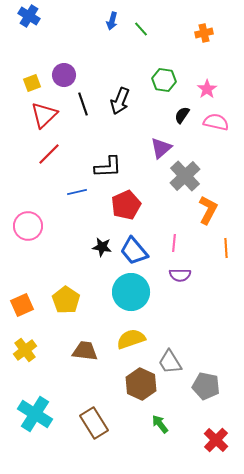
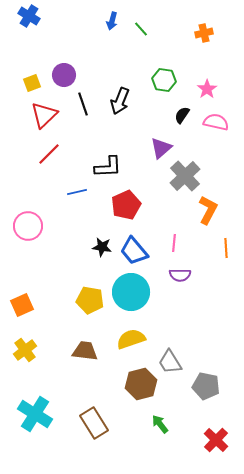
yellow pentagon: moved 24 px right; rotated 24 degrees counterclockwise
brown hexagon: rotated 20 degrees clockwise
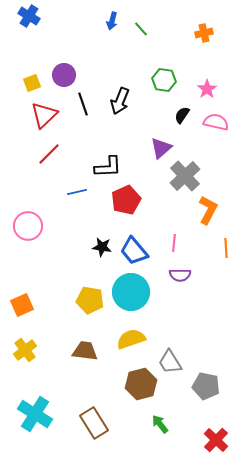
red pentagon: moved 5 px up
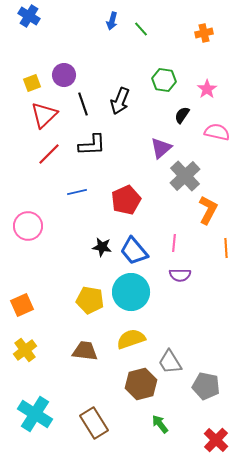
pink semicircle: moved 1 px right, 10 px down
black L-shape: moved 16 px left, 22 px up
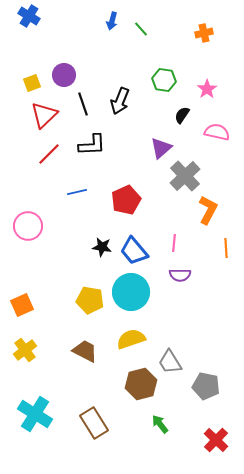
brown trapezoid: rotated 20 degrees clockwise
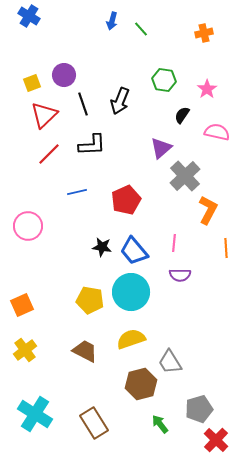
gray pentagon: moved 7 px left, 23 px down; rotated 28 degrees counterclockwise
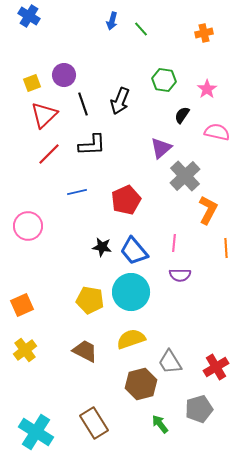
cyan cross: moved 1 px right, 18 px down
red cross: moved 73 px up; rotated 15 degrees clockwise
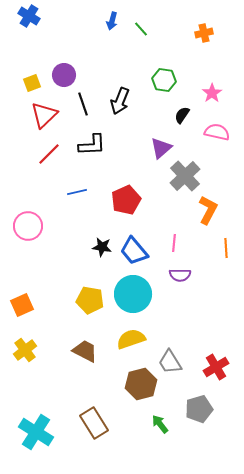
pink star: moved 5 px right, 4 px down
cyan circle: moved 2 px right, 2 px down
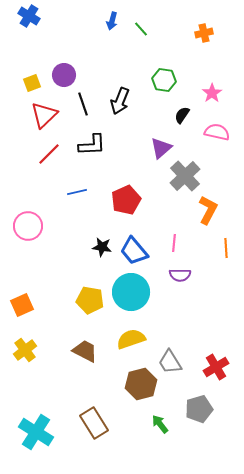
cyan circle: moved 2 px left, 2 px up
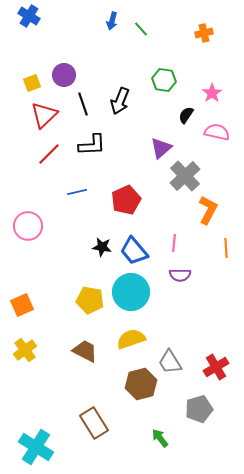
black semicircle: moved 4 px right
green arrow: moved 14 px down
cyan cross: moved 15 px down
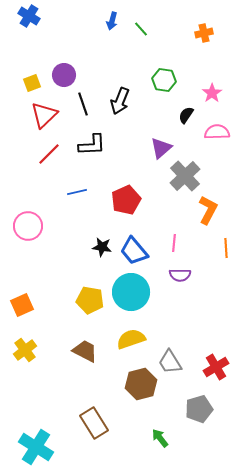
pink semicircle: rotated 15 degrees counterclockwise
